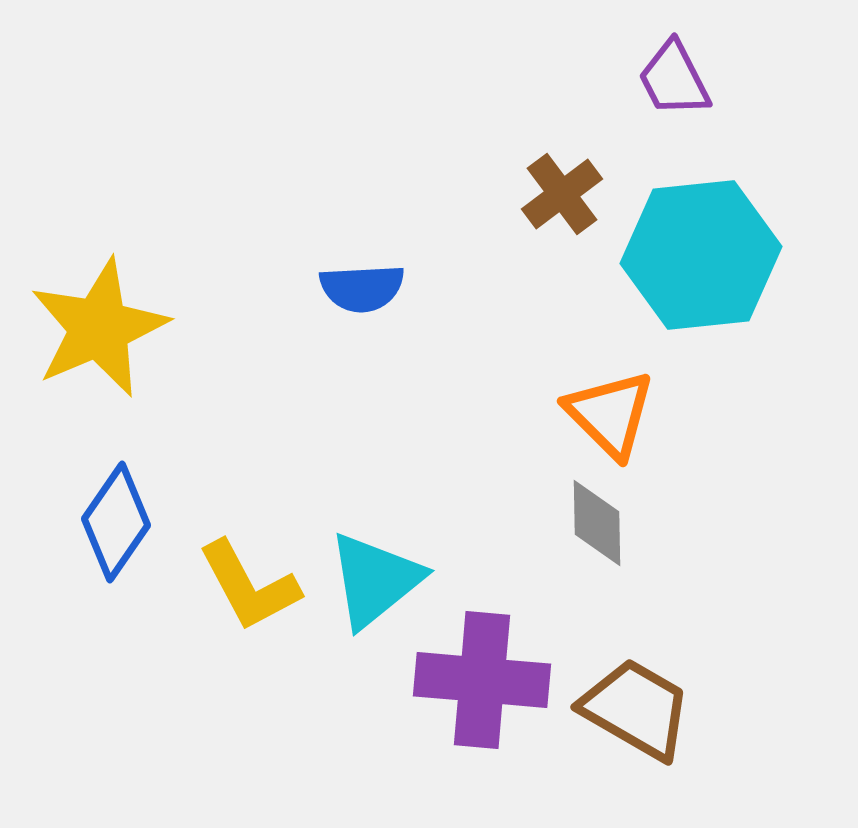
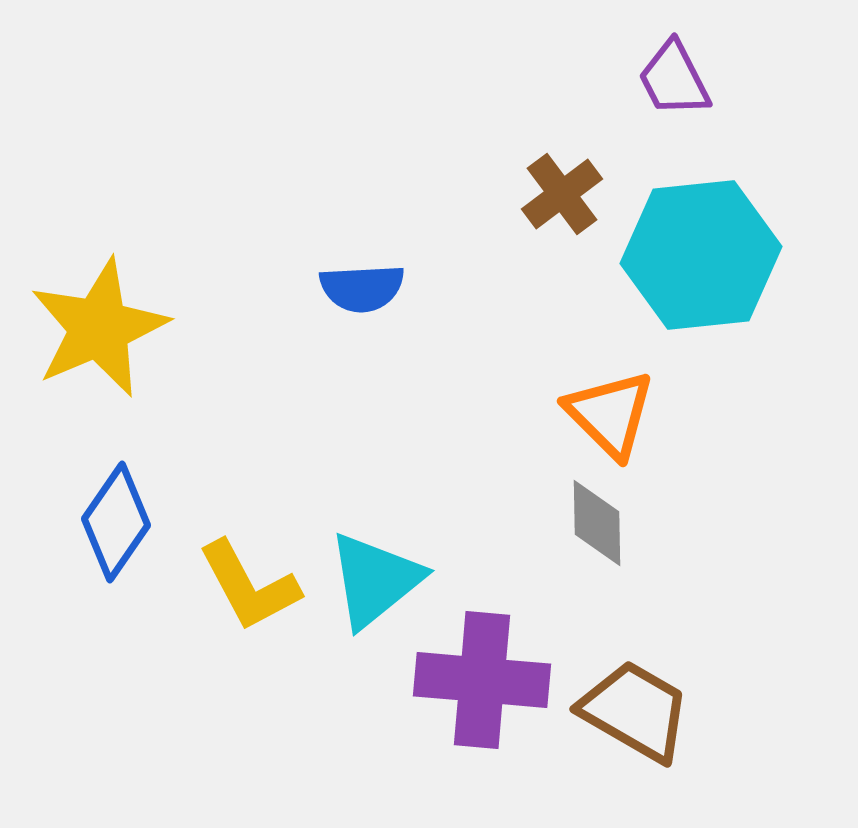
brown trapezoid: moved 1 px left, 2 px down
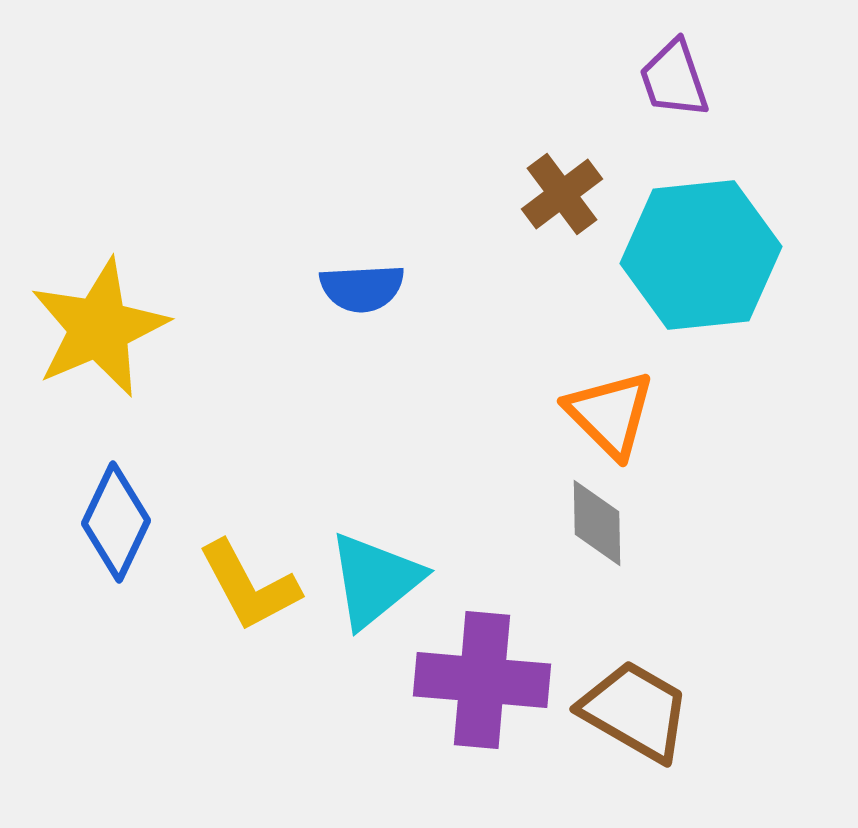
purple trapezoid: rotated 8 degrees clockwise
blue diamond: rotated 9 degrees counterclockwise
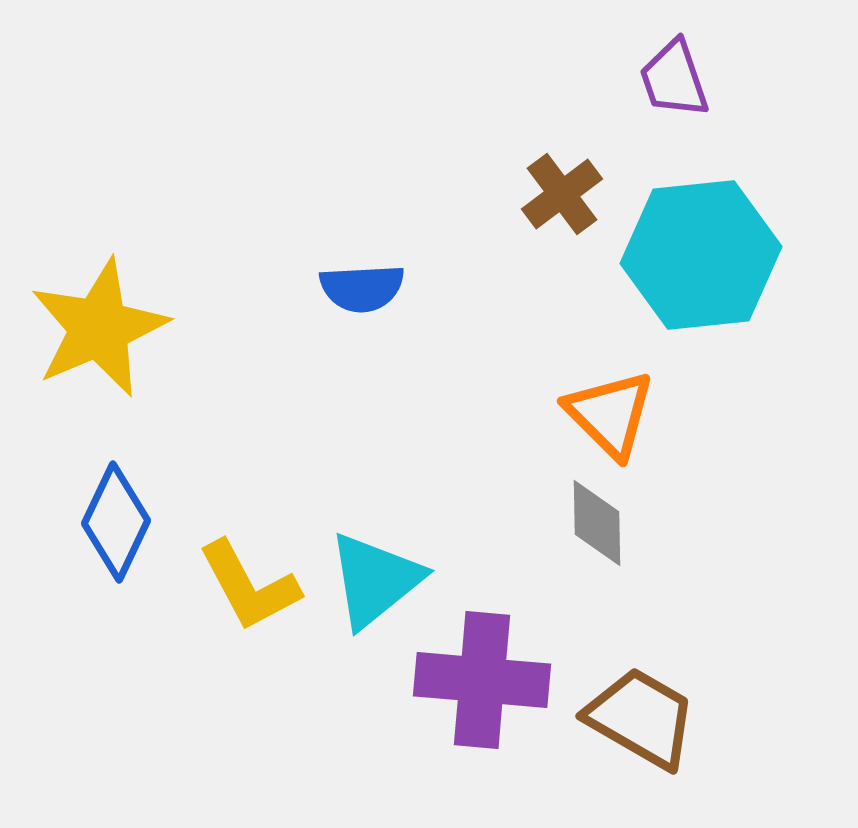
brown trapezoid: moved 6 px right, 7 px down
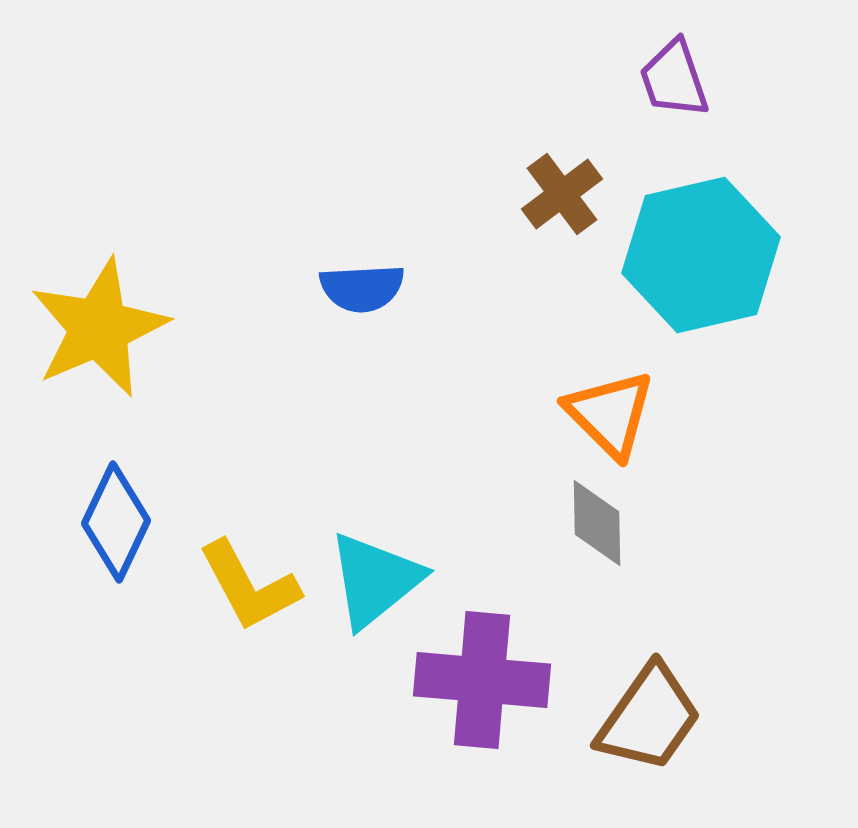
cyan hexagon: rotated 7 degrees counterclockwise
brown trapezoid: moved 8 px right; rotated 95 degrees clockwise
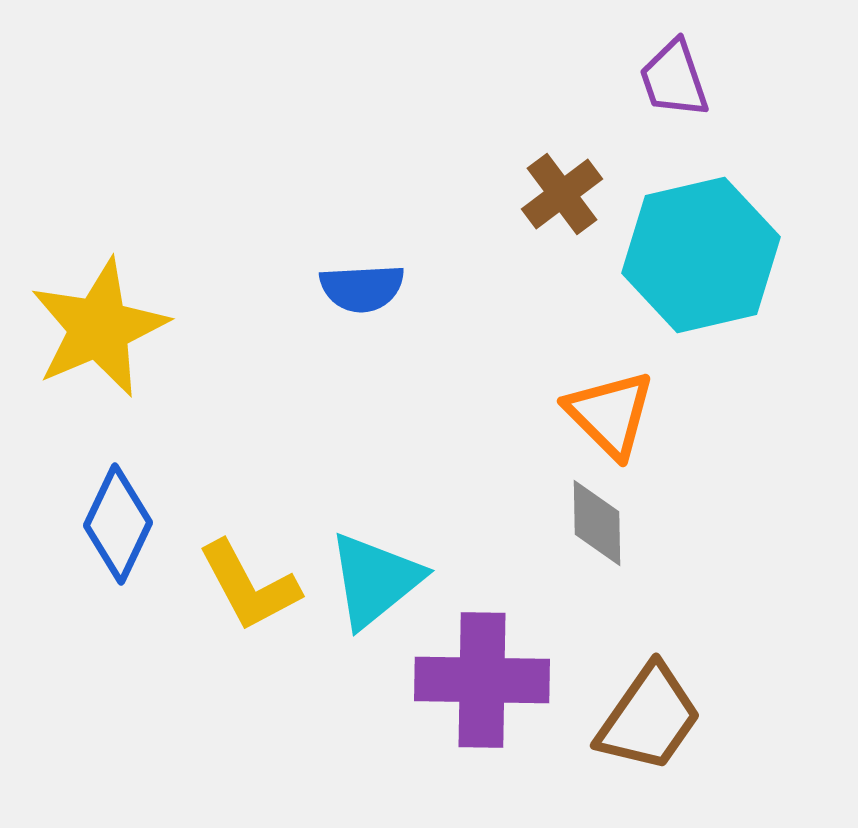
blue diamond: moved 2 px right, 2 px down
purple cross: rotated 4 degrees counterclockwise
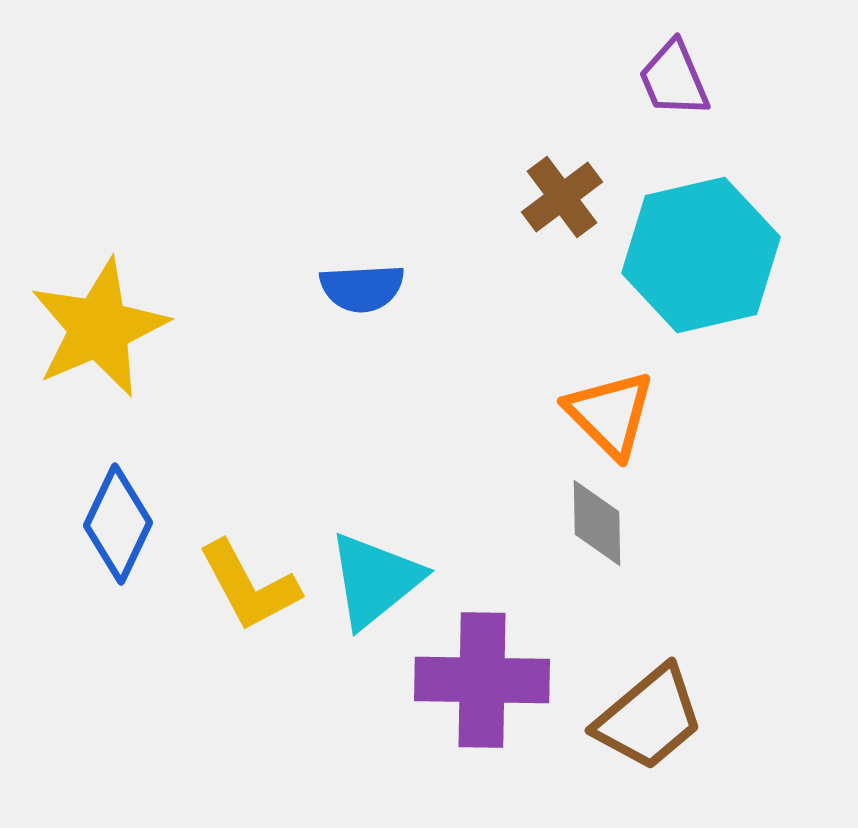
purple trapezoid: rotated 4 degrees counterclockwise
brown cross: moved 3 px down
brown trapezoid: rotated 15 degrees clockwise
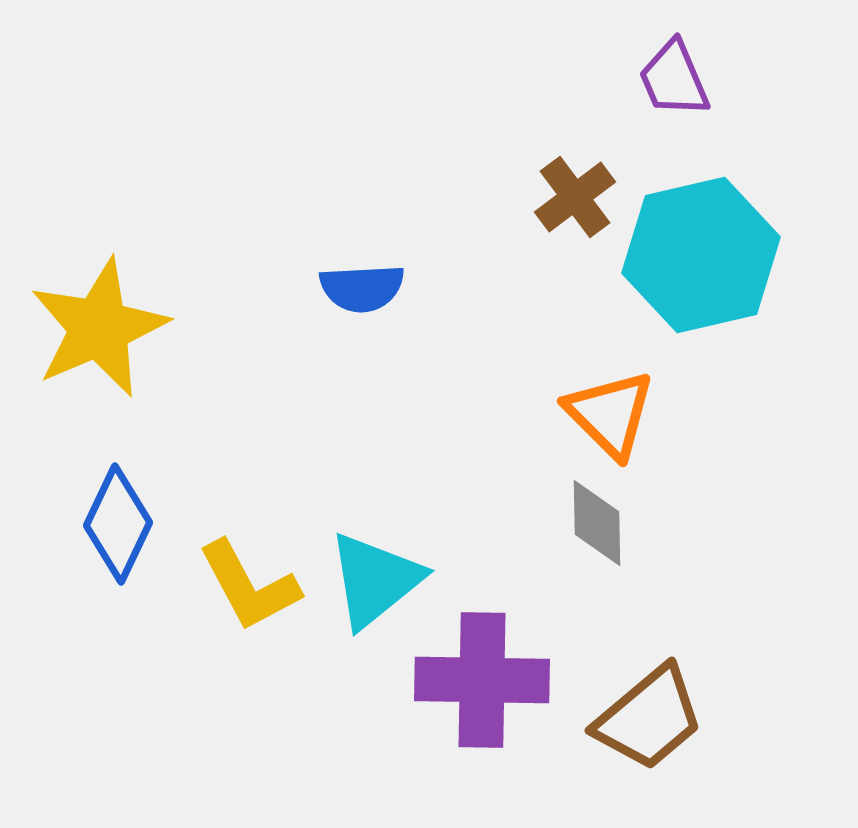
brown cross: moved 13 px right
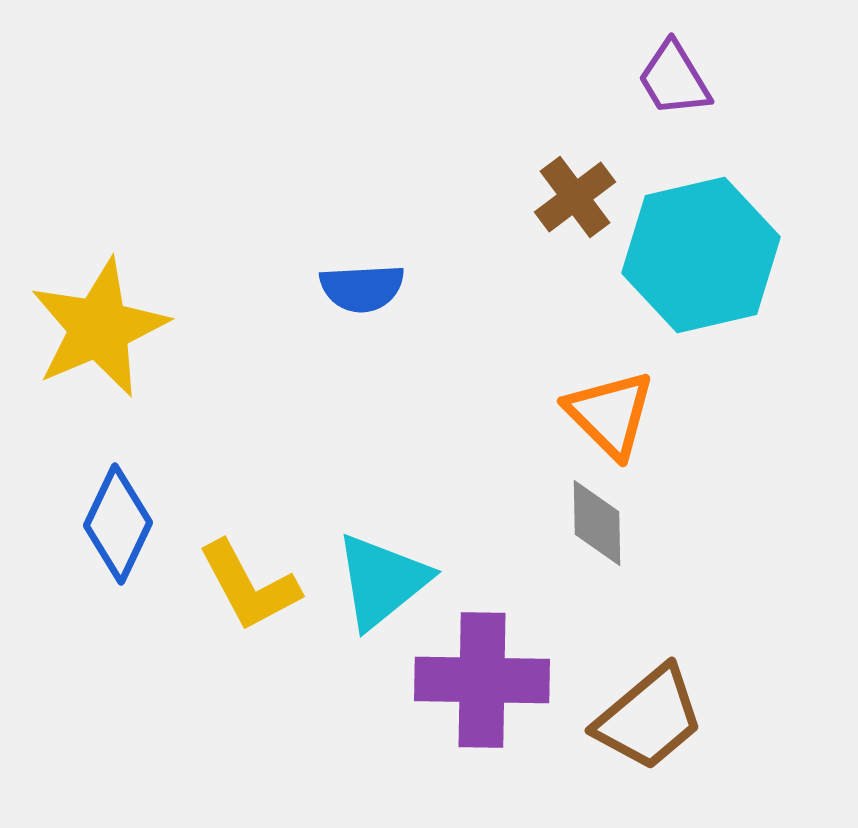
purple trapezoid: rotated 8 degrees counterclockwise
cyan triangle: moved 7 px right, 1 px down
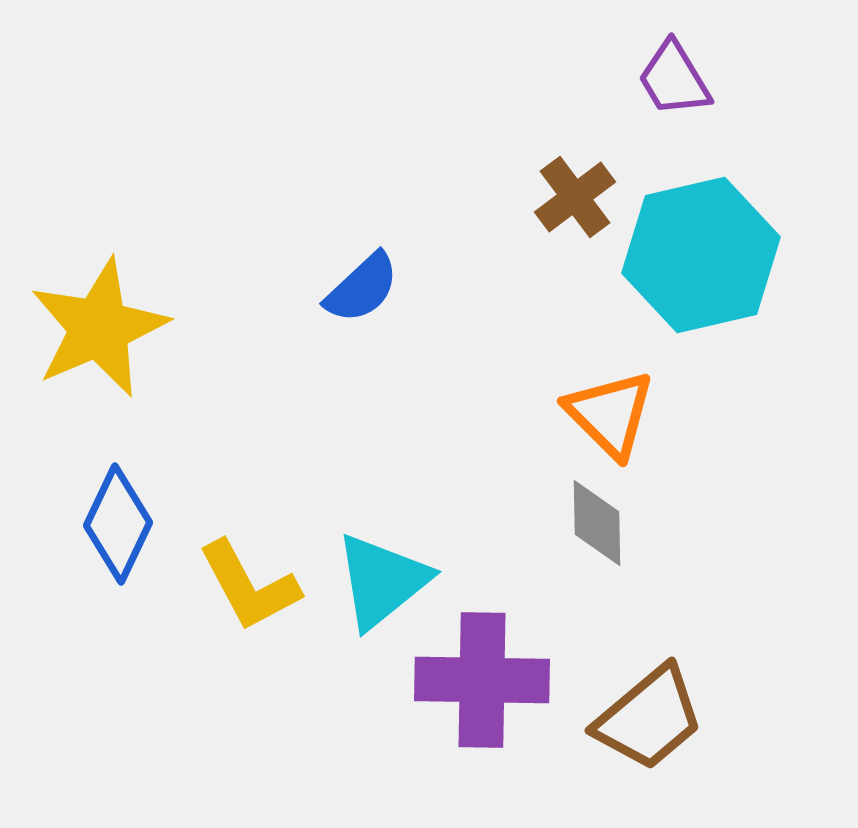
blue semicircle: rotated 40 degrees counterclockwise
